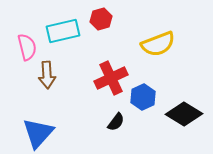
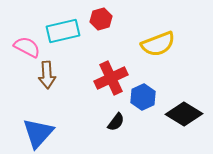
pink semicircle: rotated 48 degrees counterclockwise
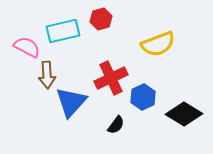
black semicircle: moved 3 px down
blue triangle: moved 33 px right, 31 px up
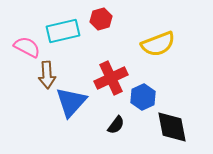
black diamond: moved 12 px left, 13 px down; rotated 48 degrees clockwise
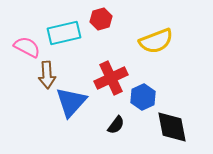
cyan rectangle: moved 1 px right, 2 px down
yellow semicircle: moved 2 px left, 3 px up
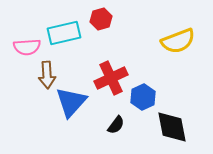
yellow semicircle: moved 22 px right
pink semicircle: rotated 148 degrees clockwise
